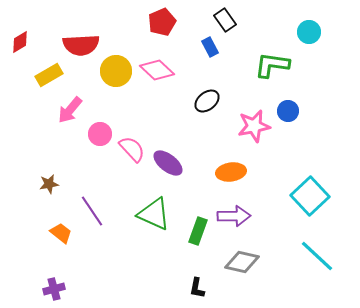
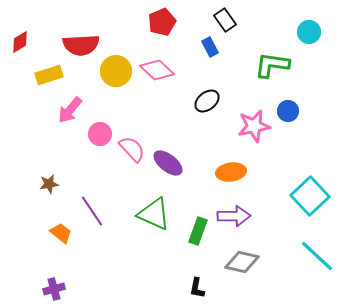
yellow rectangle: rotated 12 degrees clockwise
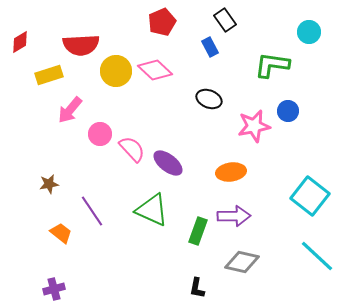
pink diamond: moved 2 px left
black ellipse: moved 2 px right, 2 px up; rotated 60 degrees clockwise
cyan square: rotated 9 degrees counterclockwise
green triangle: moved 2 px left, 4 px up
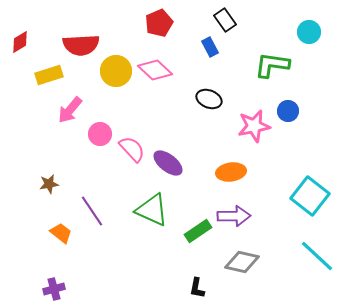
red pentagon: moved 3 px left, 1 px down
green rectangle: rotated 36 degrees clockwise
